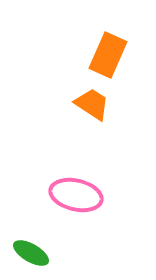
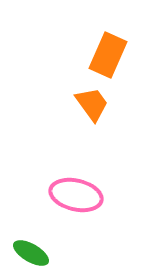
orange trapezoid: rotated 21 degrees clockwise
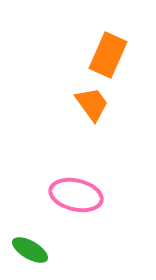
green ellipse: moved 1 px left, 3 px up
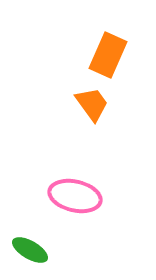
pink ellipse: moved 1 px left, 1 px down
